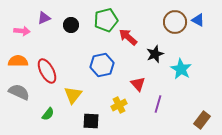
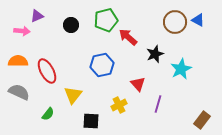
purple triangle: moved 7 px left, 2 px up
cyan star: rotated 15 degrees clockwise
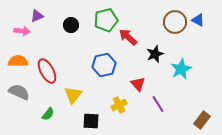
blue hexagon: moved 2 px right
purple line: rotated 48 degrees counterclockwise
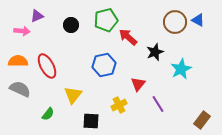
black star: moved 2 px up
red ellipse: moved 5 px up
red triangle: rotated 21 degrees clockwise
gray semicircle: moved 1 px right, 3 px up
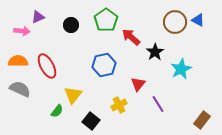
purple triangle: moved 1 px right, 1 px down
green pentagon: rotated 20 degrees counterclockwise
red arrow: moved 3 px right
black star: rotated 12 degrees counterclockwise
green semicircle: moved 9 px right, 3 px up
black square: rotated 36 degrees clockwise
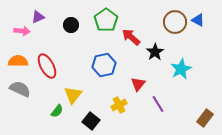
brown rectangle: moved 3 px right, 2 px up
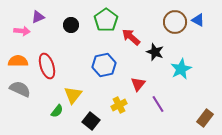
black star: rotated 18 degrees counterclockwise
red ellipse: rotated 10 degrees clockwise
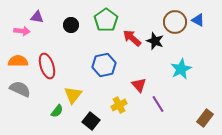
purple triangle: moved 1 px left; rotated 32 degrees clockwise
red arrow: moved 1 px right, 1 px down
black star: moved 11 px up
red triangle: moved 1 px right, 1 px down; rotated 21 degrees counterclockwise
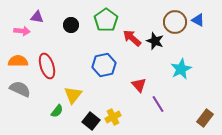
yellow cross: moved 6 px left, 12 px down
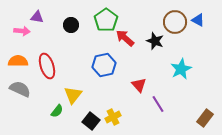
red arrow: moved 7 px left
